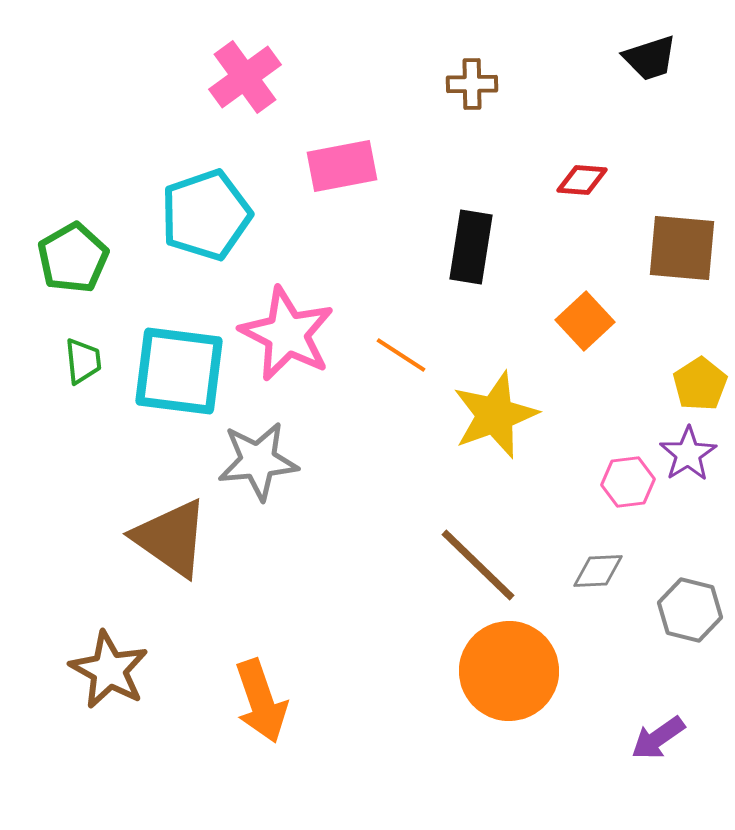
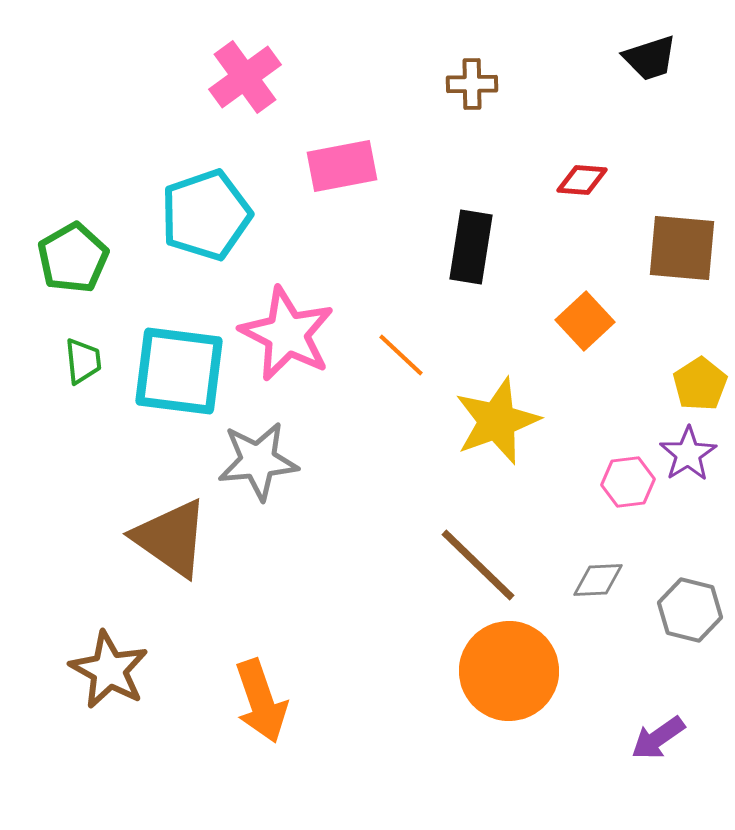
orange line: rotated 10 degrees clockwise
yellow star: moved 2 px right, 6 px down
gray diamond: moved 9 px down
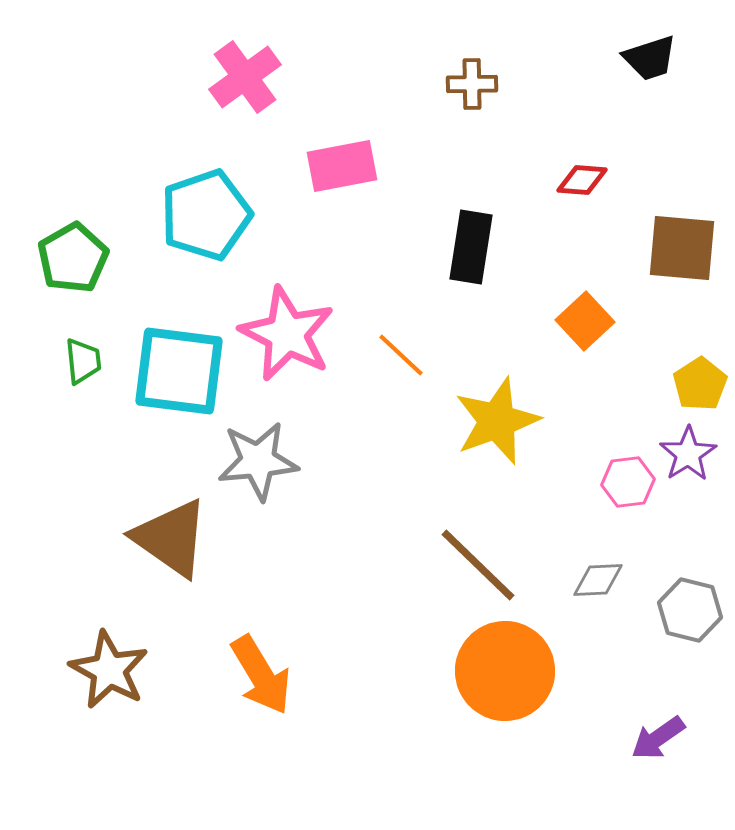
orange circle: moved 4 px left
orange arrow: moved 26 px up; rotated 12 degrees counterclockwise
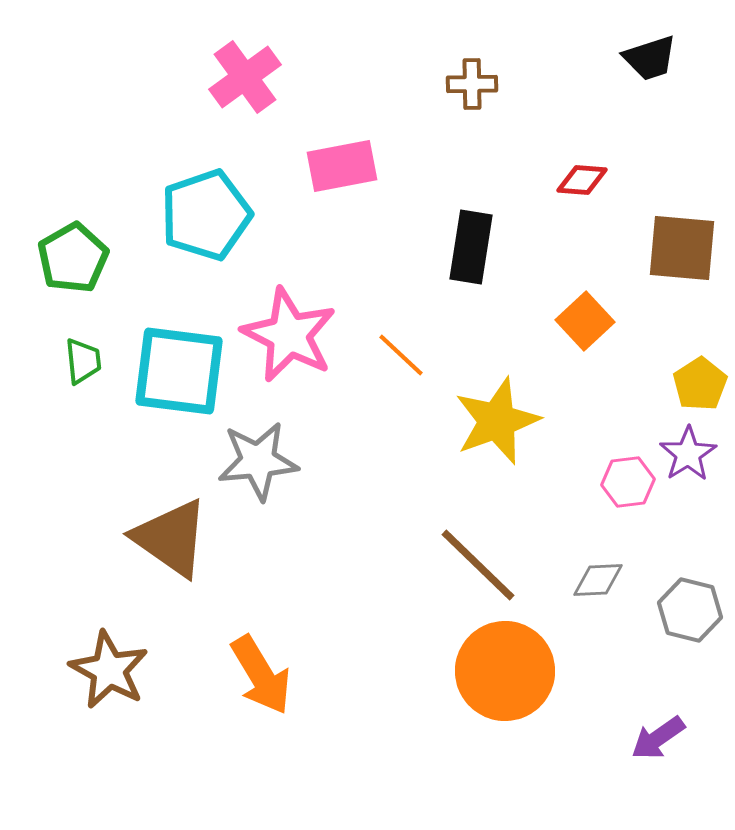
pink star: moved 2 px right, 1 px down
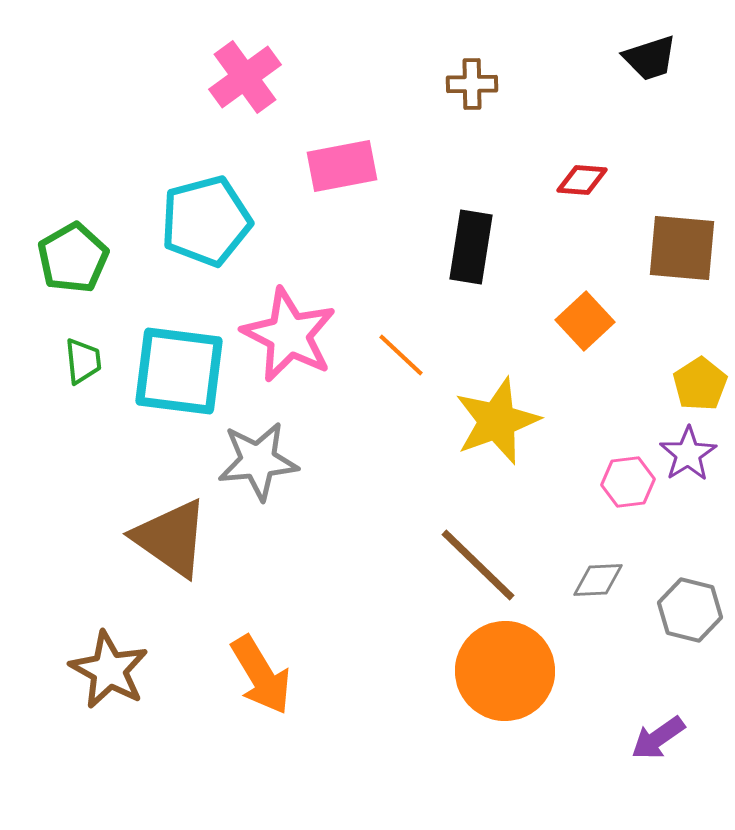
cyan pentagon: moved 6 px down; rotated 4 degrees clockwise
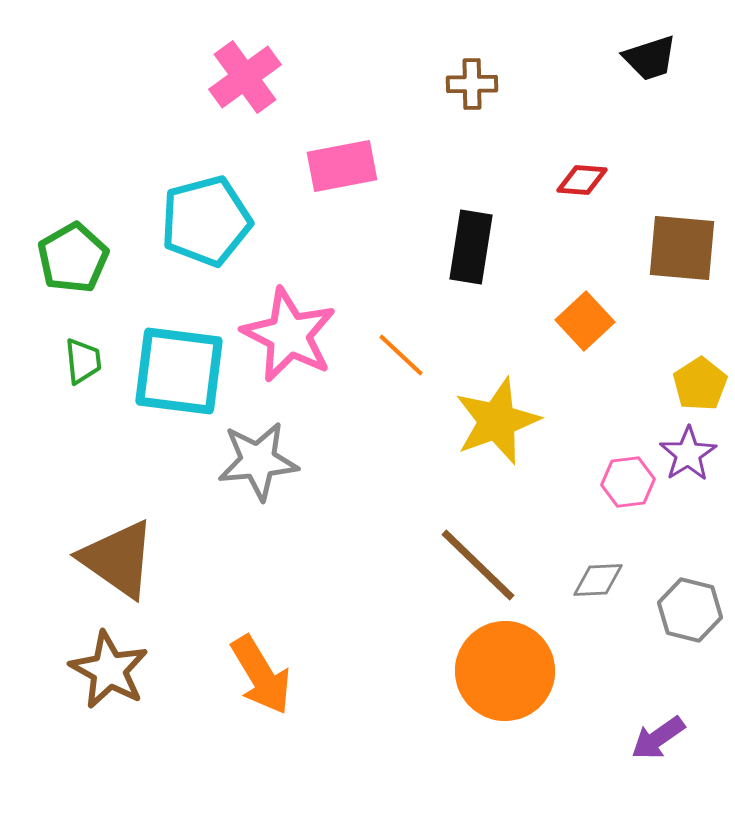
brown triangle: moved 53 px left, 21 px down
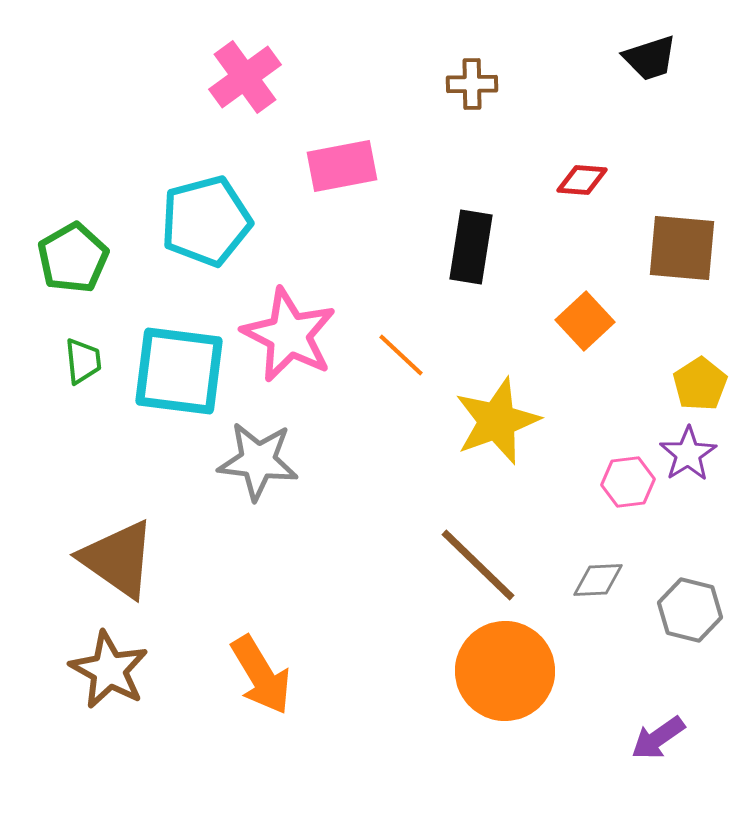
gray star: rotated 12 degrees clockwise
